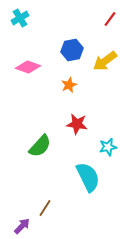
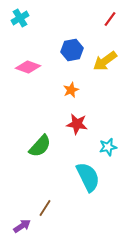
orange star: moved 2 px right, 5 px down
purple arrow: rotated 12 degrees clockwise
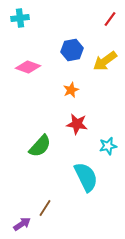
cyan cross: rotated 24 degrees clockwise
cyan star: moved 1 px up
cyan semicircle: moved 2 px left
purple arrow: moved 2 px up
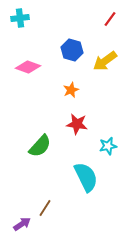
blue hexagon: rotated 25 degrees clockwise
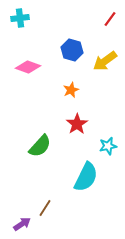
red star: rotated 30 degrees clockwise
cyan semicircle: rotated 52 degrees clockwise
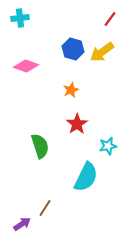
blue hexagon: moved 1 px right, 1 px up
yellow arrow: moved 3 px left, 9 px up
pink diamond: moved 2 px left, 1 px up
green semicircle: rotated 60 degrees counterclockwise
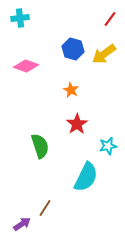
yellow arrow: moved 2 px right, 2 px down
orange star: rotated 21 degrees counterclockwise
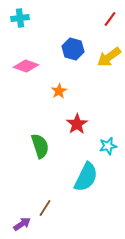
yellow arrow: moved 5 px right, 3 px down
orange star: moved 12 px left, 1 px down; rotated 14 degrees clockwise
